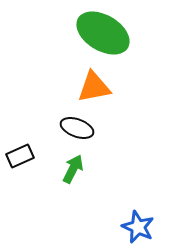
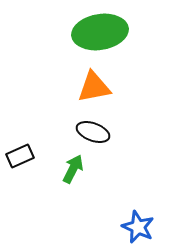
green ellipse: moved 3 px left, 1 px up; rotated 40 degrees counterclockwise
black ellipse: moved 16 px right, 4 px down
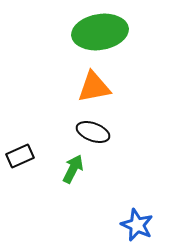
blue star: moved 1 px left, 2 px up
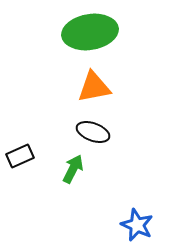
green ellipse: moved 10 px left
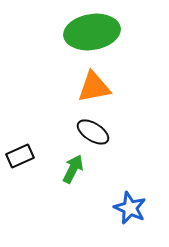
green ellipse: moved 2 px right
black ellipse: rotated 12 degrees clockwise
blue star: moved 7 px left, 17 px up
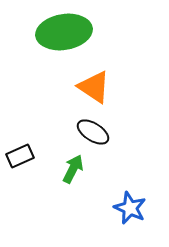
green ellipse: moved 28 px left
orange triangle: rotated 45 degrees clockwise
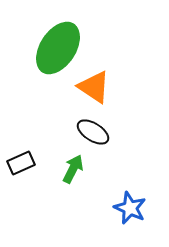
green ellipse: moved 6 px left, 16 px down; rotated 48 degrees counterclockwise
black rectangle: moved 1 px right, 7 px down
